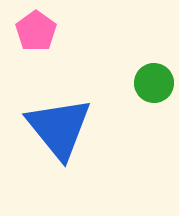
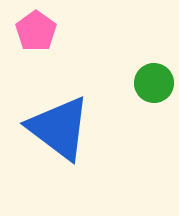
blue triangle: rotated 14 degrees counterclockwise
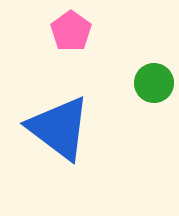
pink pentagon: moved 35 px right
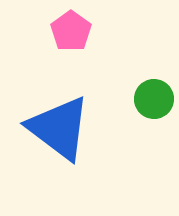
green circle: moved 16 px down
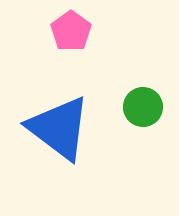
green circle: moved 11 px left, 8 px down
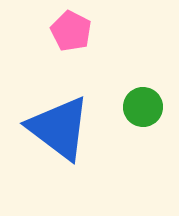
pink pentagon: rotated 9 degrees counterclockwise
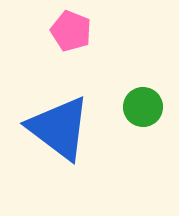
pink pentagon: rotated 6 degrees counterclockwise
